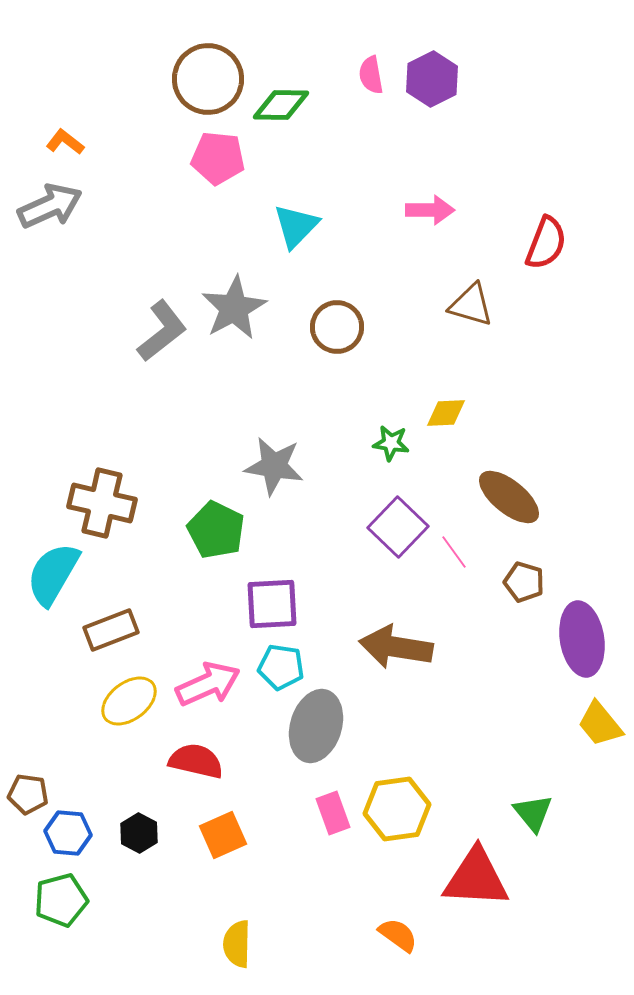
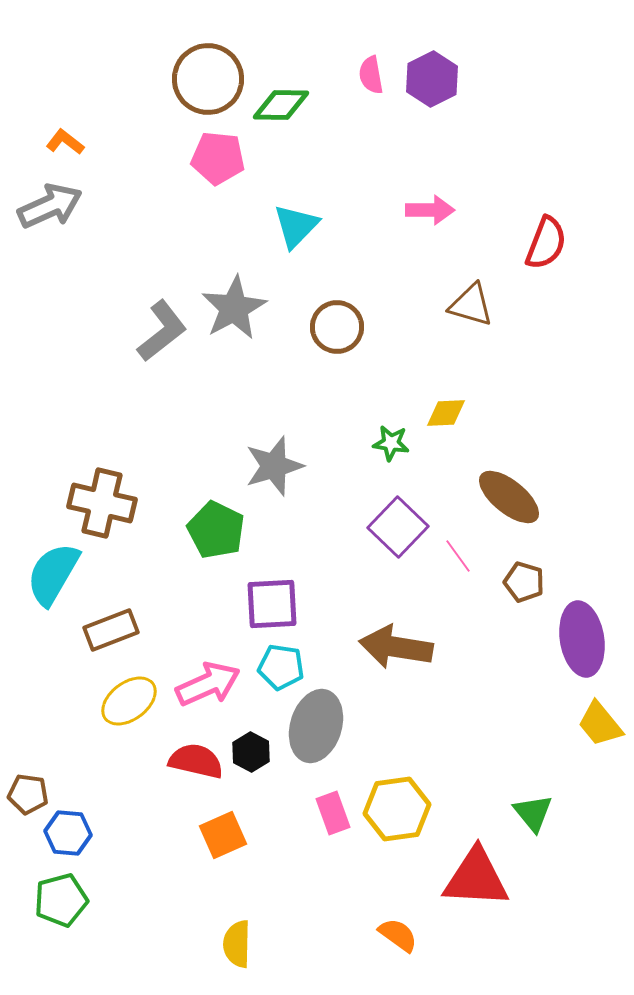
gray star at (274, 466): rotated 26 degrees counterclockwise
pink line at (454, 552): moved 4 px right, 4 px down
black hexagon at (139, 833): moved 112 px right, 81 px up
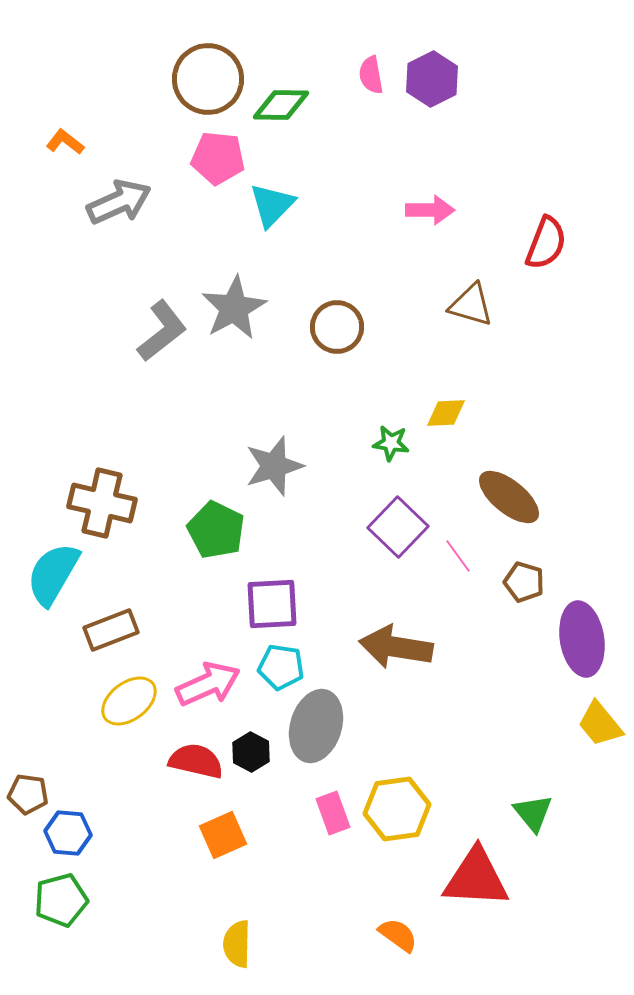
gray arrow at (50, 206): moved 69 px right, 4 px up
cyan triangle at (296, 226): moved 24 px left, 21 px up
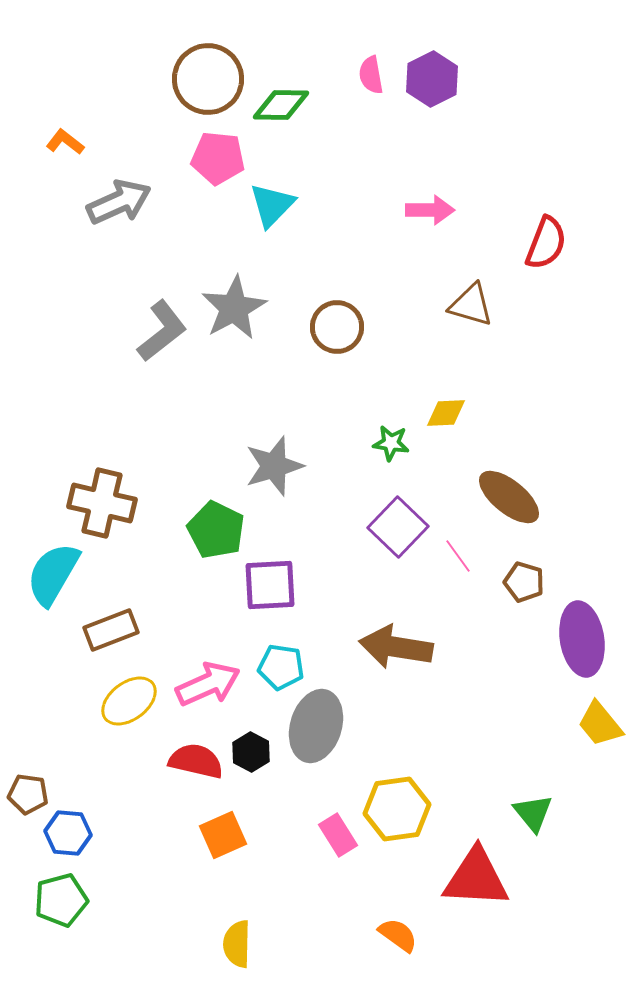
purple square at (272, 604): moved 2 px left, 19 px up
pink rectangle at (333, 813): moved 5 px right, 22 px down; rotated 12 degrees counterclockwise
